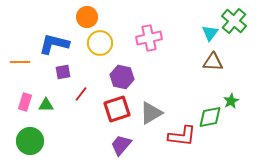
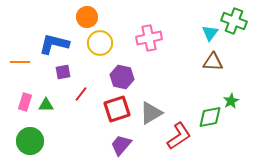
green cross: rotated 20 degrees counterclockwise
red L-shape: moved 3 px left; rotated 40 degrees counterclockwise
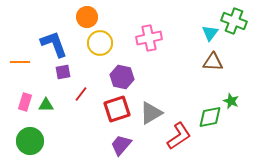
blue L-shape: rotated 56 degrees clockwise
green star: rotated 21 degrees counterclockwise
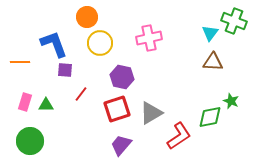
purple square: moved 2 px right, 2 px up; rotated 14 degrees clockwise
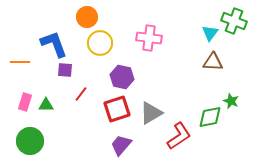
pink cross: rotated 20 degrees clockwise
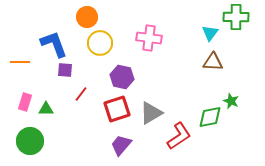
green cross: moved 2 px right, 4 px up; rotated 20 degrees counterclockwise
green triangle: moved 4 px down
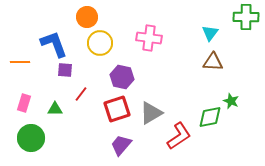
green cross: moved 10 px right
pink rectangle: moved 1 px left, 1 px down
green triangle: moved 9 px right
green circle: moved 1 px right, 3 px up
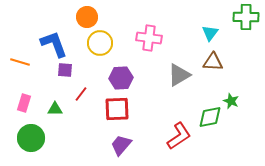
orange line: rotated 18 degrees clockwise
purple hexagon: moved 1 px left, 1 px down; rotated 15 degrees counterclockwise
red square: rotated 16 degrees clockwise
gray triangle: moved 28 px right, 38 px up
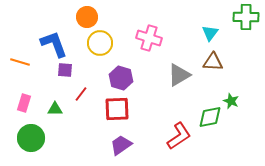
pink cross: rotated 10 degrees clockwise
purple hexagon: rotated 20 degrees clockwise
purple trapezoid: rotated 15 degrees clockwise
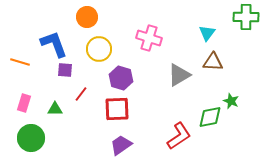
cyan triangle: moved 3 px left
yellow circle: moved 1 px left, 6 px down
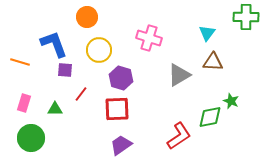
yellow circle: moved 1 px down
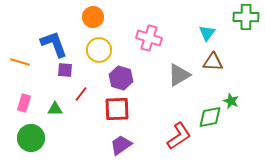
orange circle: moved 6 px right
